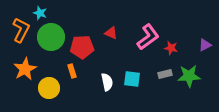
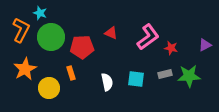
orange rectangle: moved 1 px left, 2 px down
cyan square: moved 4 px right
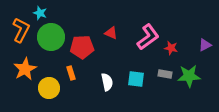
gray rectangle: rotated 24 degrees clockwise
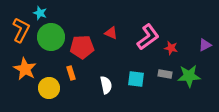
orange star: rotated 15 degrees counterclockwise
white semicircle: moved 1 px left, 3 px down
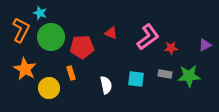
red star: rotated 16 degrees counterclockwise
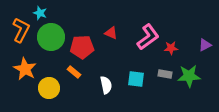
orange rectangle: moved 3 px right, 1 px up; rotated 32 degrees counterclockwise
